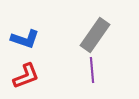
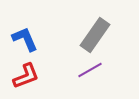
blue L-shape: rotated 132 degrees counterclockwise
purple line: moved 2 px left; rotated 65 degrees clockwise
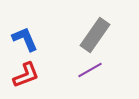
red L-shape: moved 1 px up
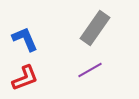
gray rectangle: moved 7 px up
red L-shape: moved 1 px left, 3 px down
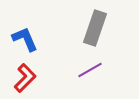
gray rectangle: rotated 16 degrees counterclockwise
red L-shape: rotated 24 degrees counterclockwise
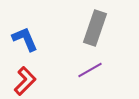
red L-shape: moved 3 px down
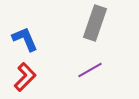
gray rectangle: moved 5 px up
red L-shape: moved 4 px up
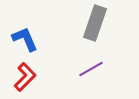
purple line: moved 1 px right, 1 px up
